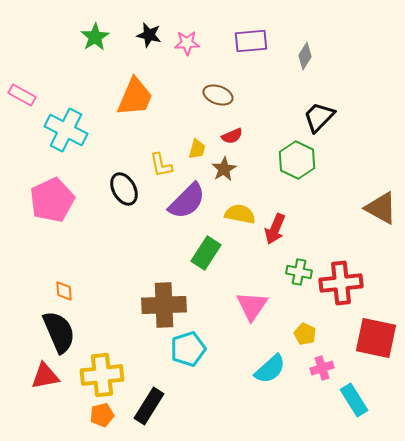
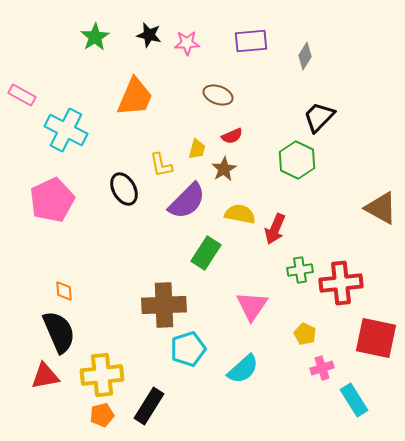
green cross: moved 1 px right, 2 px up; rotated 20 degrees counterclockwise
cyan semicircle: moved 27 px left
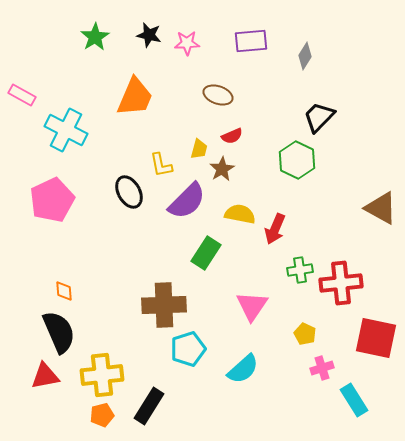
yellow trapezoid: moved 2 px right
brown star: moved 2 px left
black ellipse: moved 5 px right, 3 px down
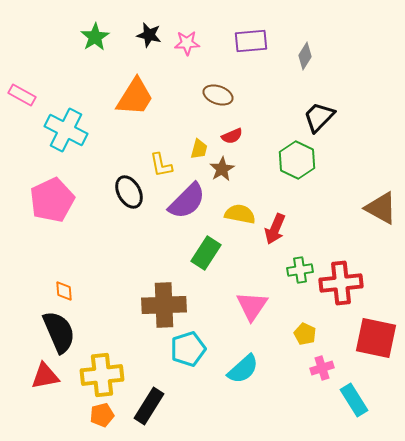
orange trapezoid: rotated 9 degrees clockwise
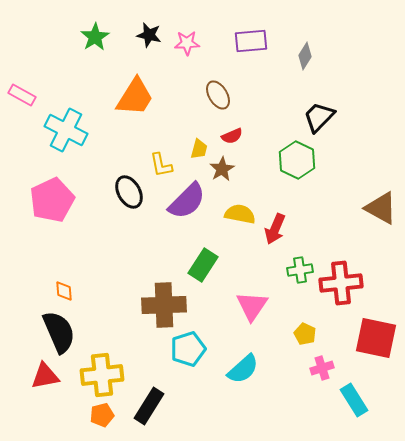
brown ellipse: rotated 40 degrees clockwise
green rectangle: moved 3 px left, 12 px down
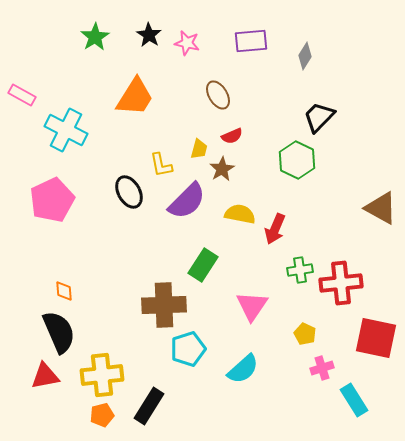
black star: rotated 20 degrees clockwise
pink star: rotated 15 degrees clockwise
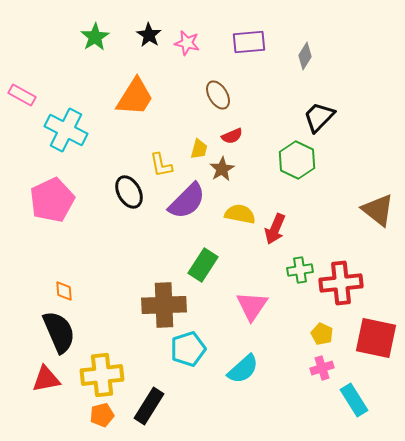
purple rectangle: moved 2 px left, 1 px down
brown triangle: moved 3 px left, 2 px down; rotated 9 degrees clockwise
yellow pentagon: moved 17 px right
red triangle: moved 1 px right, 3 px down
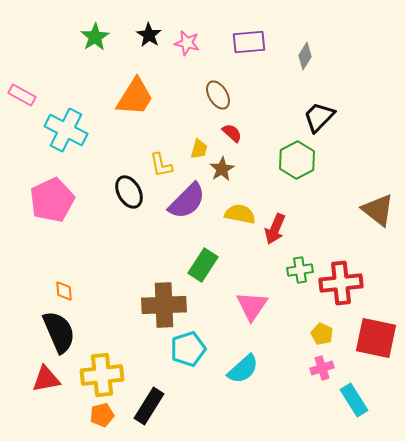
red semicircle: moved 3 px up; rotated 115 degrees counterclockwise
green hexagon: rotated 6 degrees clockwise
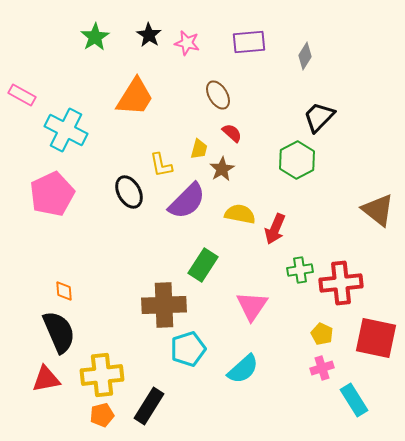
pink pentagon: moved 6 px up
